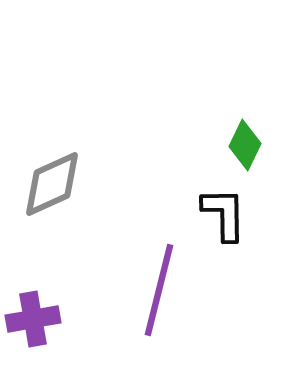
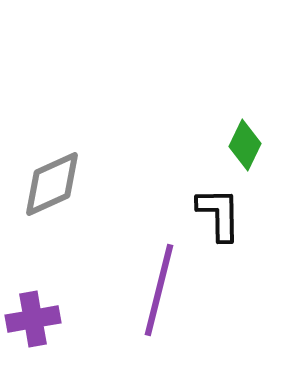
black L-shape: moved 5 px left
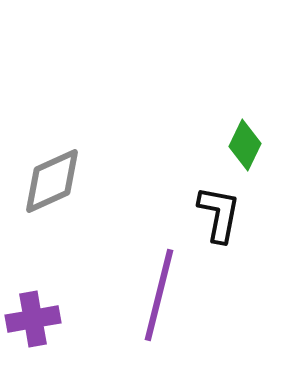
gray diamond: moved 3 px up
black L-shape: rotated 12 degrees clockwise
purple line: moved 5 px down
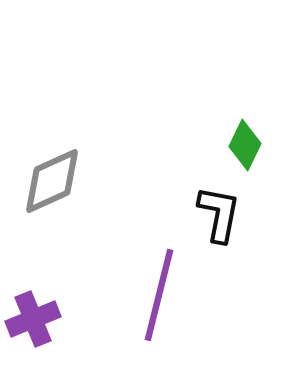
purple cross: rotated 12 degrees counterclockwise
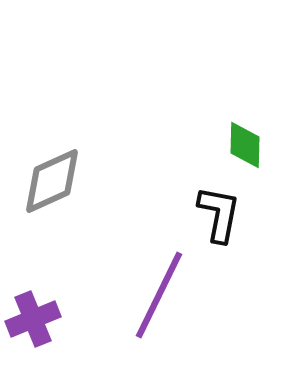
green diamond: rotated 24 degrees counterclockwise
purple line: rotated 12 degrees clockwise
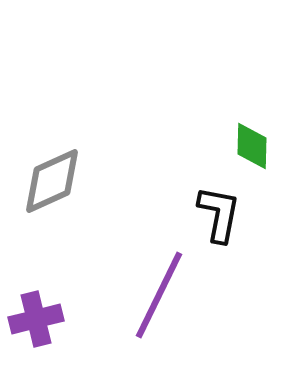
green diamond: moved 7 px right, 1 px down
purple cross: moved 3 px right; rotated 8 degrees clockwise
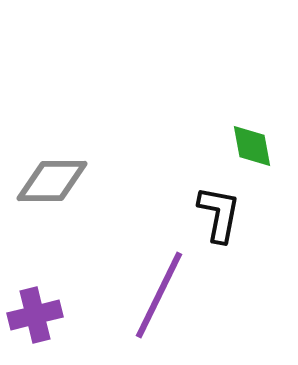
green diamond: rotated 12 degrees counterclockwise
gray diamond: rotated 24 degrees clockwise
purple cross: moved 1 px left, 4 px up
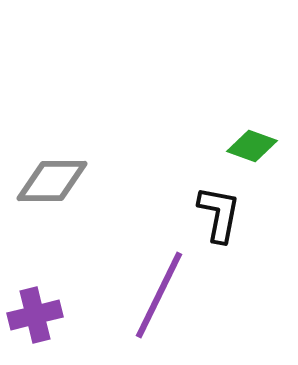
green diamond: rotated 60 degrees counterclockwise
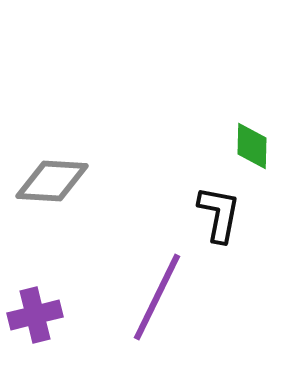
green diamond: rotated 72 degrees clockwise
gray diamond: rotated 4 degrees clockwise
purple line: moved 2 px left, 2 px down
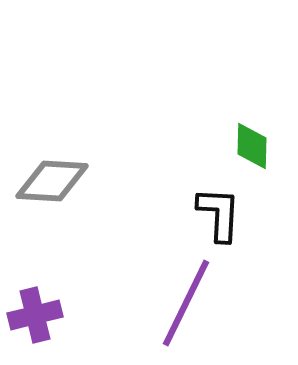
black L-shape: rotated 8 degrees counterclockwise
purple line: moved 29 px right, 6 px down
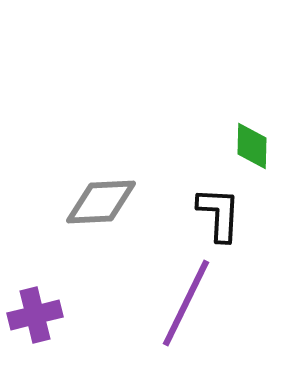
gray diamond: moved 49 px right, 21 px down; rotated 6 degrees counterclockwise
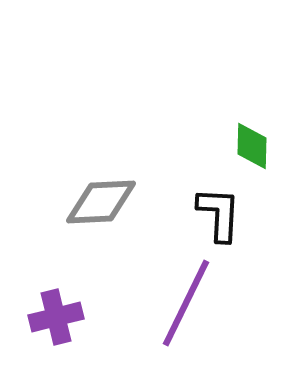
purple cross: moved 21 px right, 2 px down
